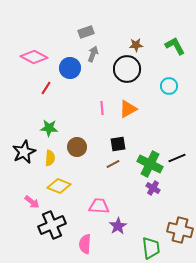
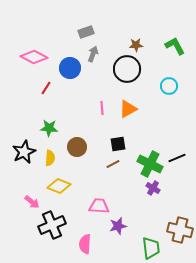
purple star: rotated 18 degrees clockwise
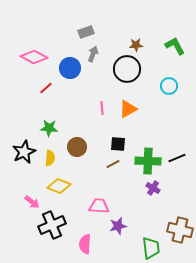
red line: rotated 16 degrees clockwise
black square: rotated 14 degrees clockwise
green cross: moved 2 px left, 3 px up; rotated 25 degrees counterclockwise
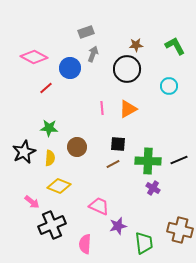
black line: moved 2 px right, 2 px down
pink trapezoid: rotated 20 degrees clockwise
green trapezoid: moved 7 px left, 5 px up
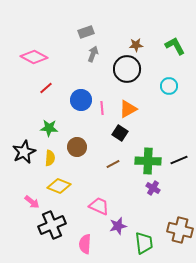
blue circle: moved 11 px right, 32 px down
black square: moved 2 px right, 11 px up; rotated 28 degrees clockwise
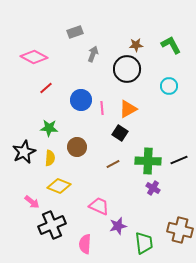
gray rectangle: moved 11 px left
green L-shape: moved 4 px left, 1 px up
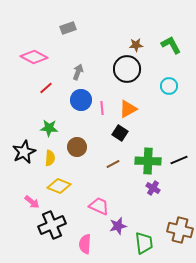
gray rectangle: moved 7 px left, 4 px up
gray arrow: moved 15 px left, 18 px down
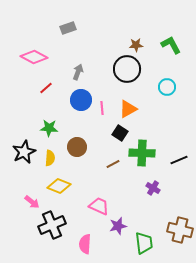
cyan circle: moved 2 px left, 1 px down
green cross: moved 6 px left, 8 px up
